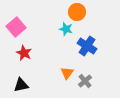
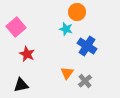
red star: moved 3 px right, 1 px down
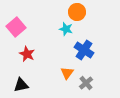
blue cross: moved 3 px left, 4 px down
gray cross: moved 1 px right, 2 px down
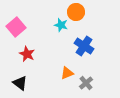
orange circle: moved 1 px left
cyan star: moved 5 px left, 4 px up
blue cross: moved 4 px up
orange triangle: rotated 32 degrees clockwise
black triangle: moved 1 px left, 2 px up; rotated 49 degrees clockwise
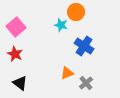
red star: moved 12 px left
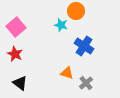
orange circle: moved 1 px up
orange triangle: rotated 40 degrees clockwise
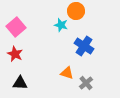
black triangle: rotated 35 degrees counterclockwise
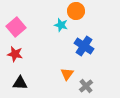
red star: rotated 14 degrees counterclockwise
orange triangle: moved 1 px down; rotated 48 degrees clockwise
gray cross: moved 3 px down
